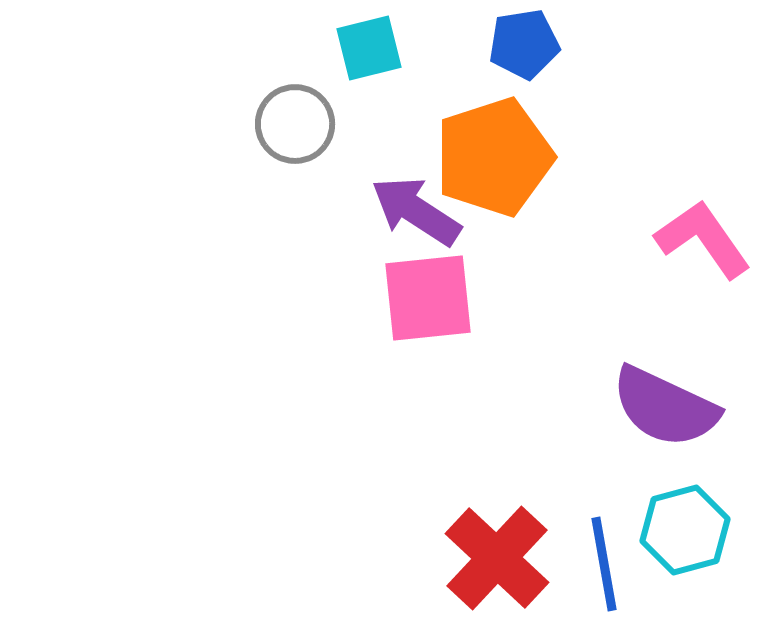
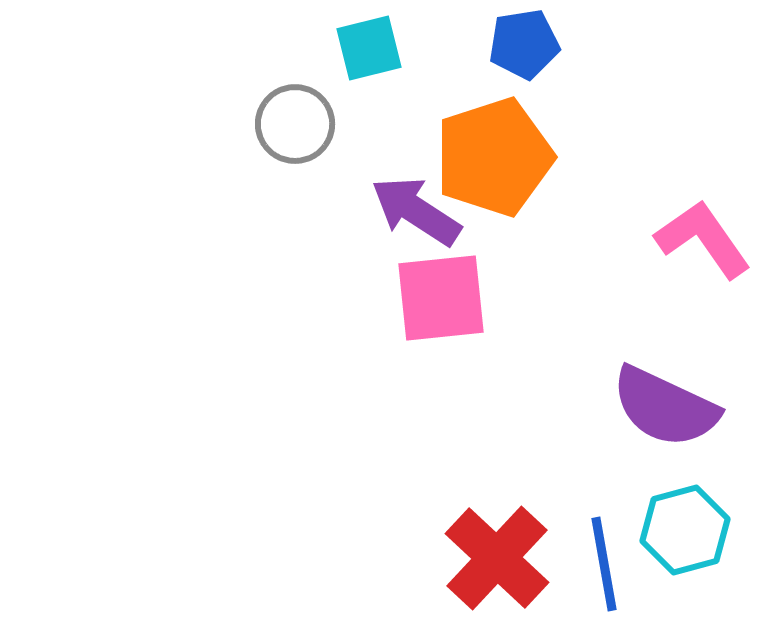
pink square: moved 13 px right
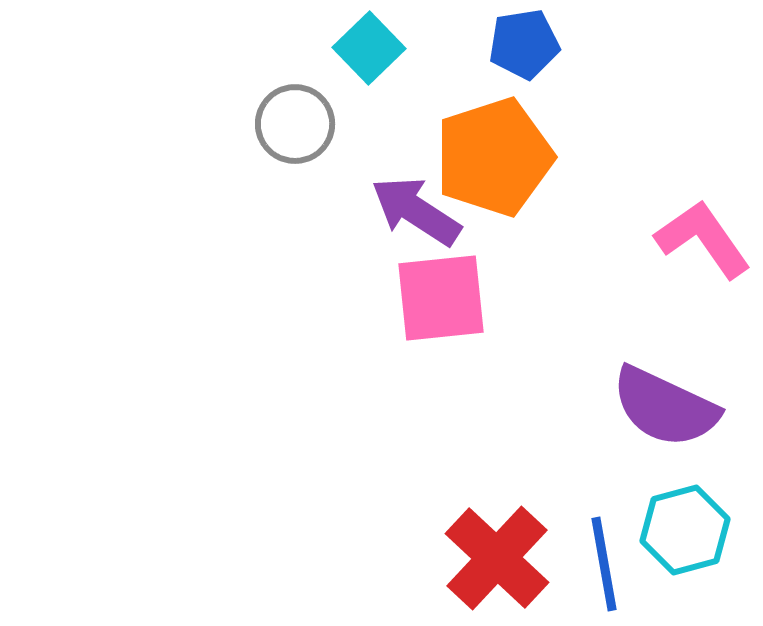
cyan square: rotated 30 degrees counterclockwise
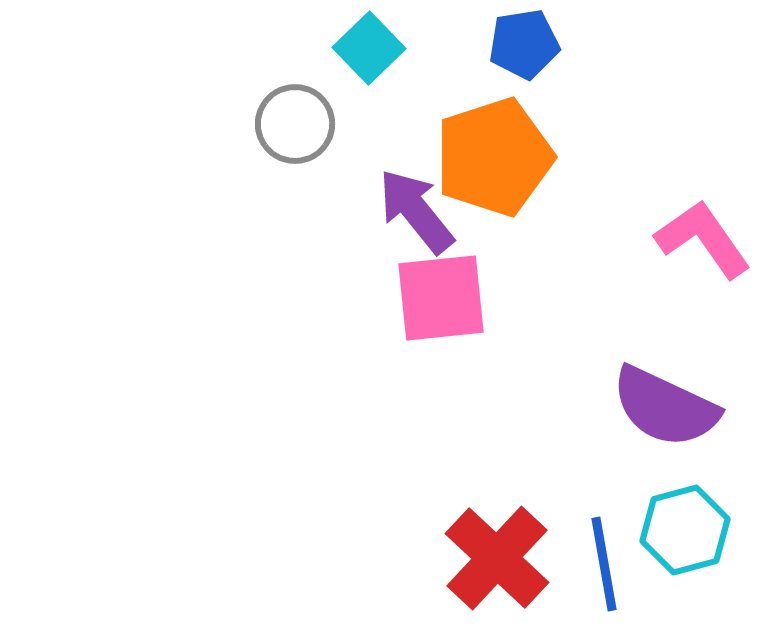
purple arrow: rotated 18 degrees clockwise
